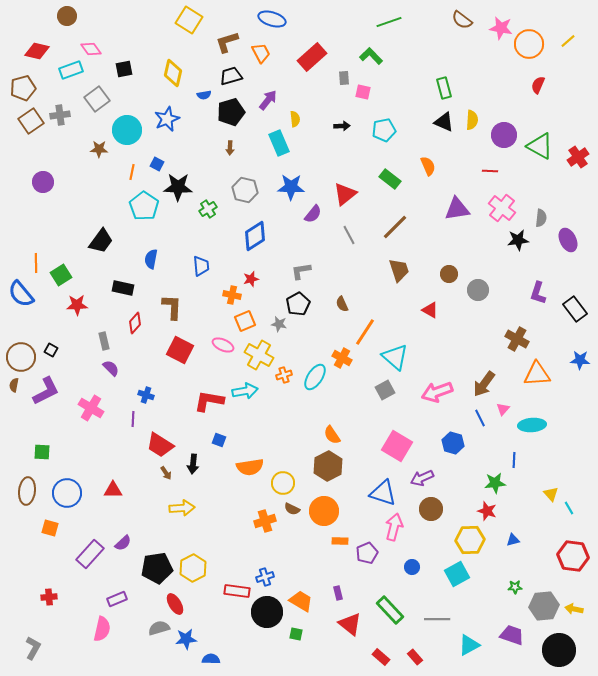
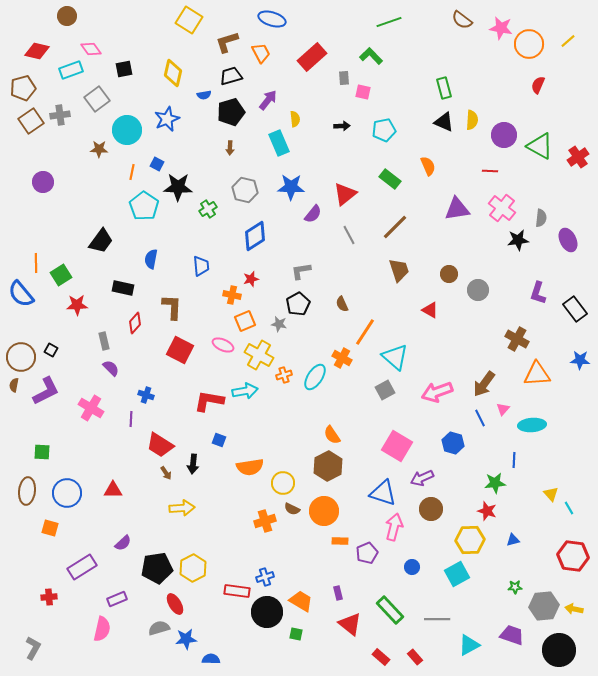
purple line at (133, 419): moved 2 px left
purple rectangle at (90, 554): moved 8 px left, 13 px down; rotated 16 degrees clockwise
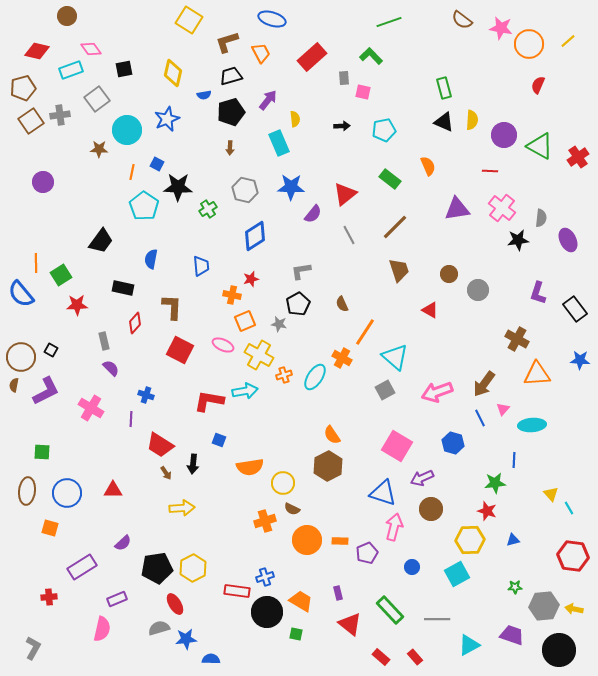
orange circle at (324, 511): moved 17 px left, 29 px down
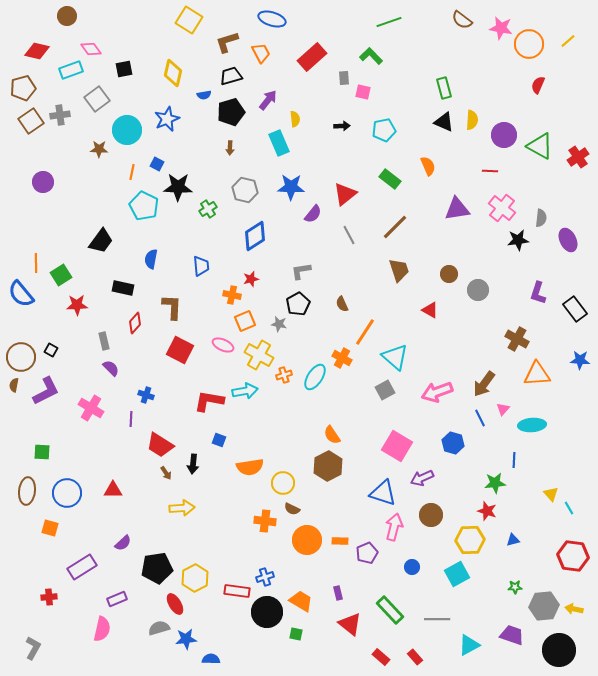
cyan pentagon at (144, 206): rotated 8 degrees counterclockwise
brown circle at (431, 509): moved 6 px down
orange cross at (265, 521): rotated 25 degrees clockwise
yellow hexagon at (193, 568): moved 2 px right, 10 px down
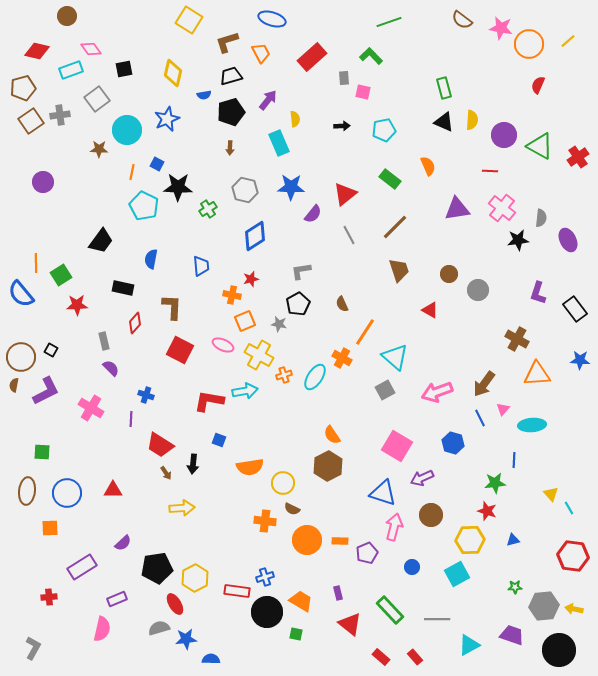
orange square at (50, 528): rotated 18 degrees counterclockwise
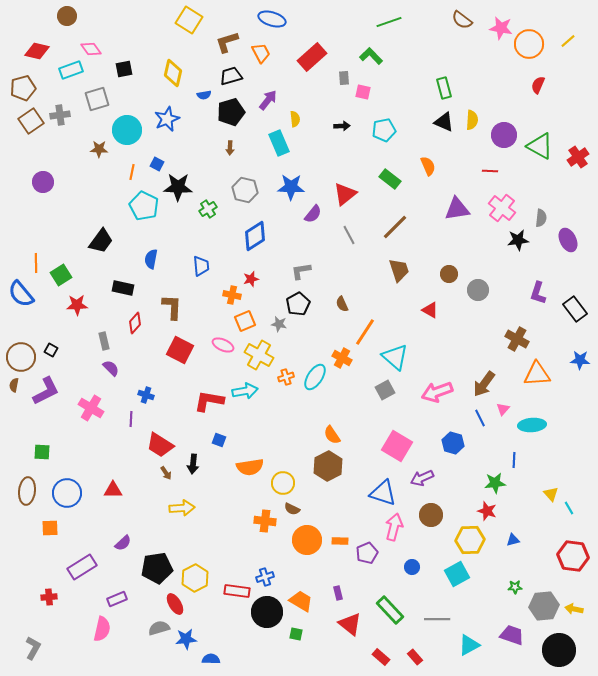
gray square at (97, 99): rotated 20 degrees clockwise
orange cross at (284, 375): moved 2 px right, 2 px down
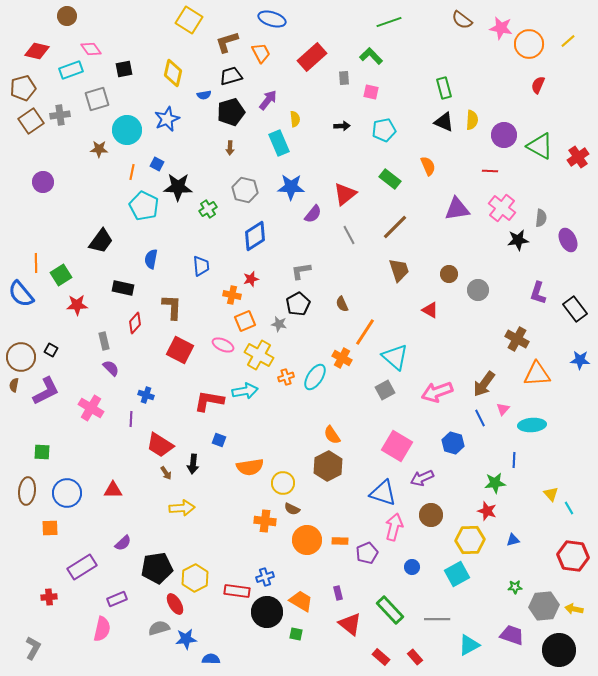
pink square at (363, 92): moved 8 px right
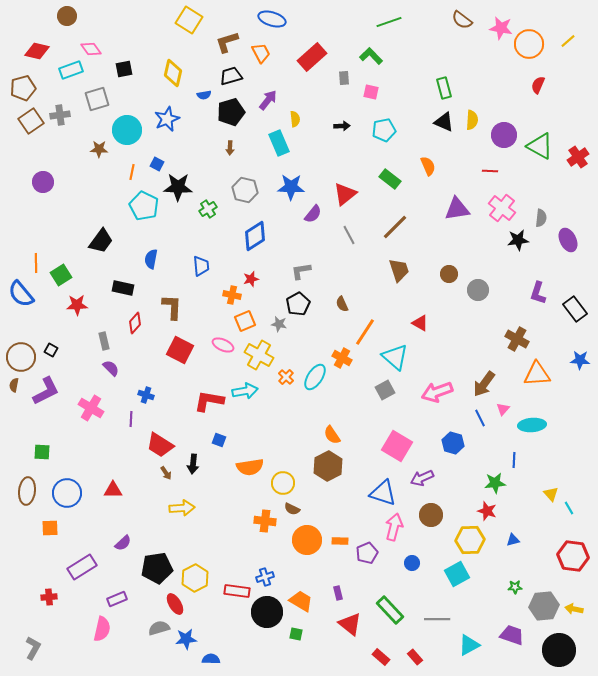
red triangle at (430, 310): moved 10 px left, 13 px down
orange cross at (286, 377): rotated 28 degrees counterclockwise
blue circle at (412, 567): moved 4 px up
